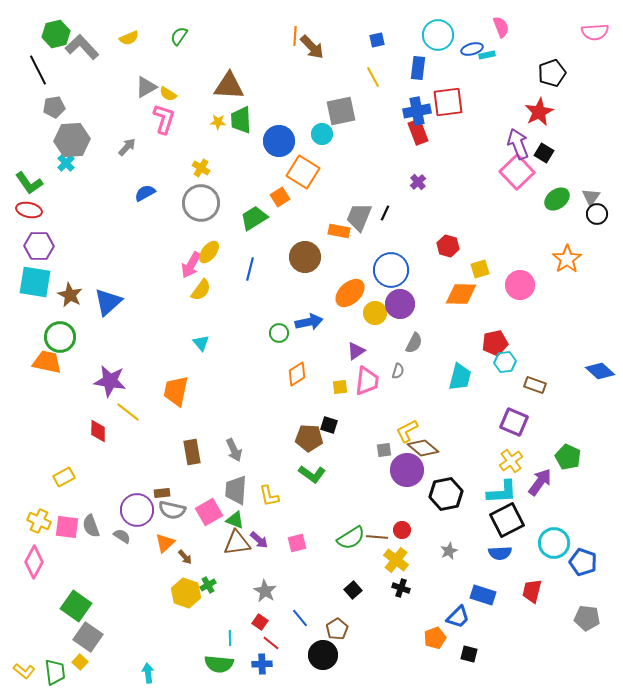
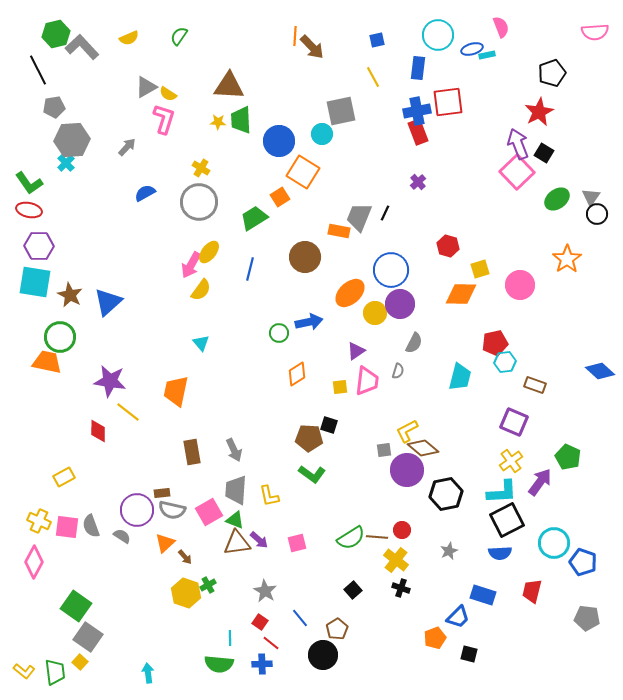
gray circle at (201, 203): moved 2 px left, 1 px up
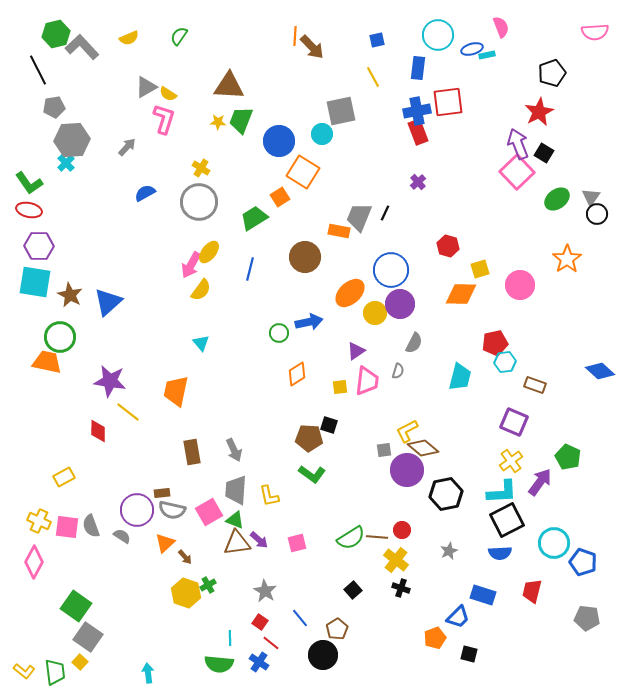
green trapezoid at (241, 120): rotated 24 degrees clockwise
blue cross at (262, 664): moved 3 px left, 2 px up; rotated 36 degrees clockwise
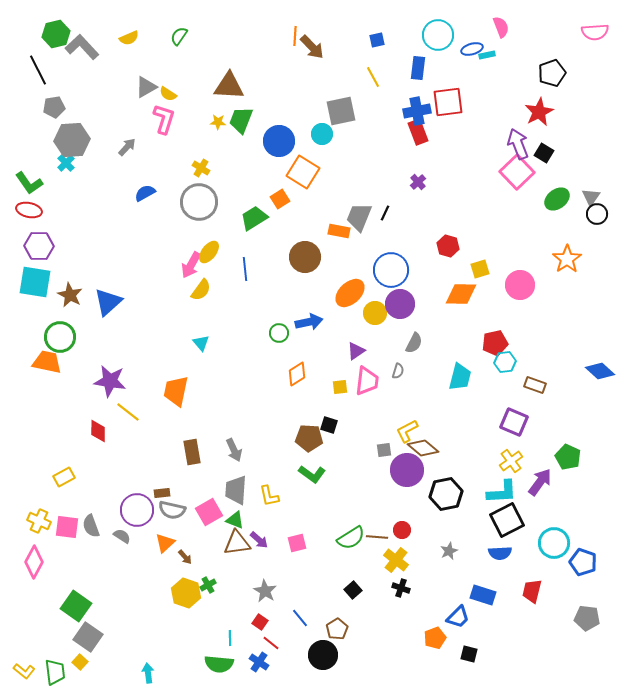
orange square at (280, 197): moved 2 px down
blue line at (250, 269): moved 5 px left; rotated 20 degrees counterclockwise
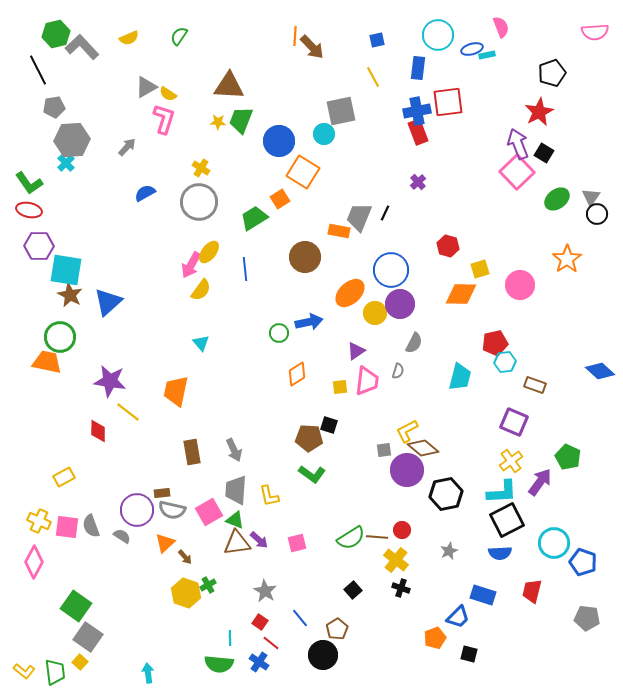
cyan circle at (322, 134): moved 2 px right
cyan square at (35, 282): moved 31 px right, 12 px up
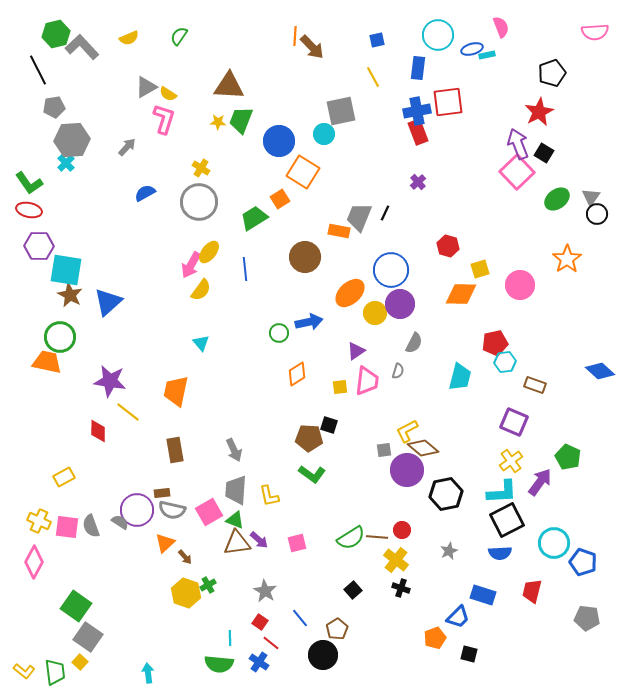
brown rectangle at (192, 452): moved 17 px left, 2 px up
gray semicircle at (122, 536): moved 2 px left, 14 px up
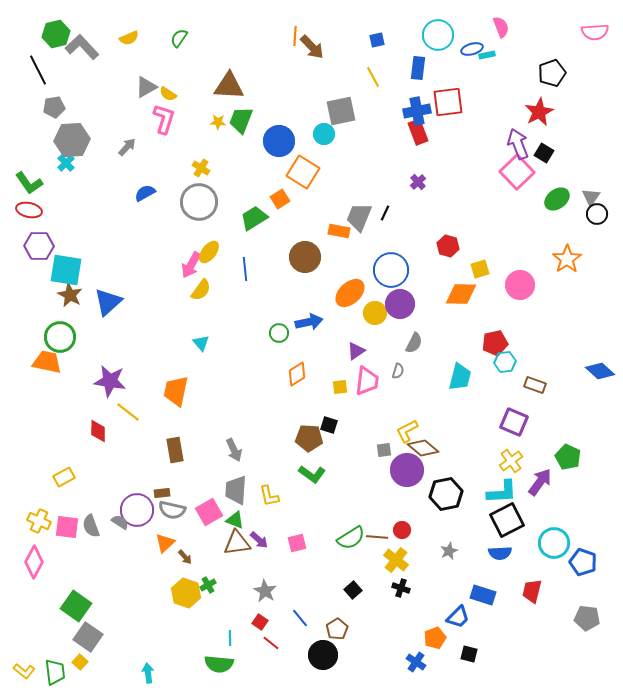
green semicircle at (179, 36): moved 2 px down
blue cross at (259, 662): moved 157 px right
